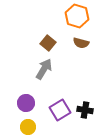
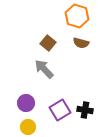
gray arrow: rotated 75 degrees counterclockwise
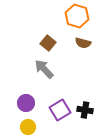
brown semicircle: moved 2 px right
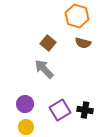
purple circle: moved 1 px left, 1 px down
yellow circle: moved 2 px left
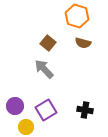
purple circle: moved 10 px left, 2 px down
purple square: moved 14 px left
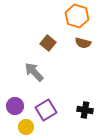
gray arrow: moved 10 px left, 3 px down
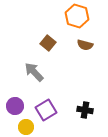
brown semicircle: moved 2 px right, 2 px down
